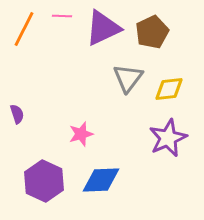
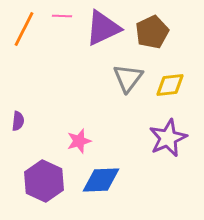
yellow diamond: moved 1 px right, 4 px up
purple semicircle: moved 1 px right, 7 px down; rotated 24 degrees clockwise
pink star: moved 2 px left, 7 px down
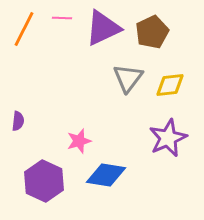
pink line: moved 2 px down
blue diamond: moved 5 px right, 5 px up; rotated 12 degrees clockwise
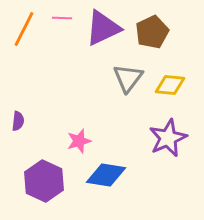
yellow diamond: rotated 12 degrees clockwise
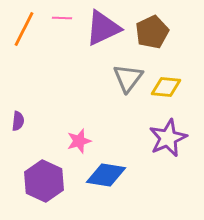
yellow diamond: moved 4 px left, 2 px down
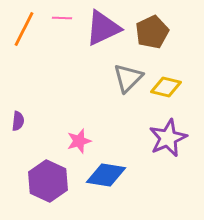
gray triangle: rotated 8 degrees clockwise
yellow diamond: rotated 8 degrees clockwise
purple hexagon: moved 4 px right
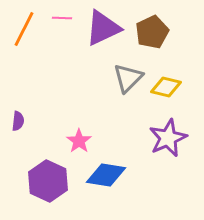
pink star: rotated 20 degrees counterclockwise
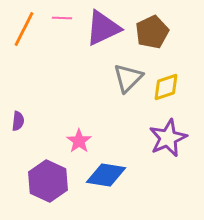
yellow diamond: rotated 32 degrees counterclockwise
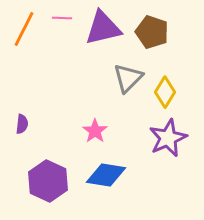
purple triangle: rotated 12 degrees clockwise
brown pentagon: rotated 28 degrees counterclockwise
yellow diamond: moved 1 px left, 5 px down; rotated 40 degrees counterclockwise
purple semicircle: moved 4 px right, 3 px down
pink star: moved 16 px right, 10 px up
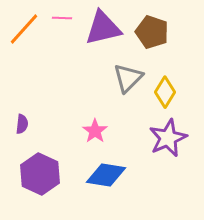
orange line: rotated 15 degrees clockwise
purple hexagon: moved 8 px left, 7 px up
